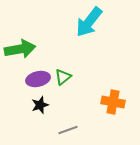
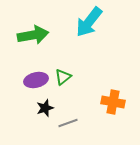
green arrow: moved 13 px right, 14 px up
purple ellipse: moved 2 px left, 1 px down
black star: moved 5 px right, 3 px down
gray line: moved 7 px up
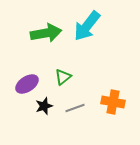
cyan arrow: moved 2 px left, 4 px down
green arrow: moved 13 px right, 2 px up
purple ellipse: moved 9 px left, 4 px down; rotated 20 degrees counterclockwise
black star: moved 1 px left, 2 px up
gray line: moved 7 px right, 15 px up
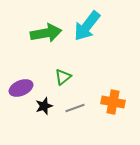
purple ellipse: moved 6 px left, 4 px down; rotated 10 degrees clockwise
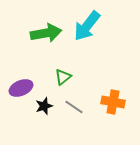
gray line: moved 1 px left, 1 px up; rotated 54 degrees clockwise
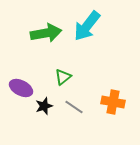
purple ellipse: rotated 50 degrees clockwise
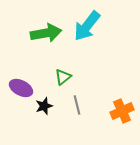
orange cross: moved 9 px right, 9 px down; rotated 35 degrees counterclockwise
gray line: moved 3 px right, 2 px up; rotated 42 degrees clockwise
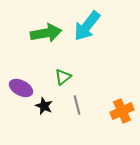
black star: rotated 30 degrees counterclockwise
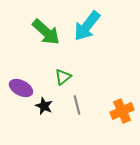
green arrow: moved 1 px up; rotated 52 degrees clockwise
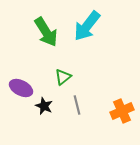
green arrow: rotated 16 degrees clockwise
